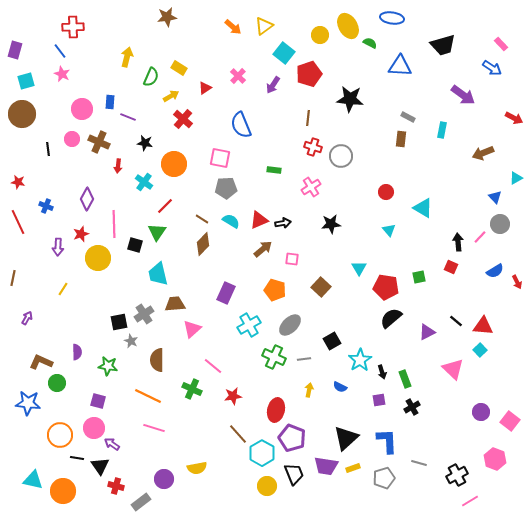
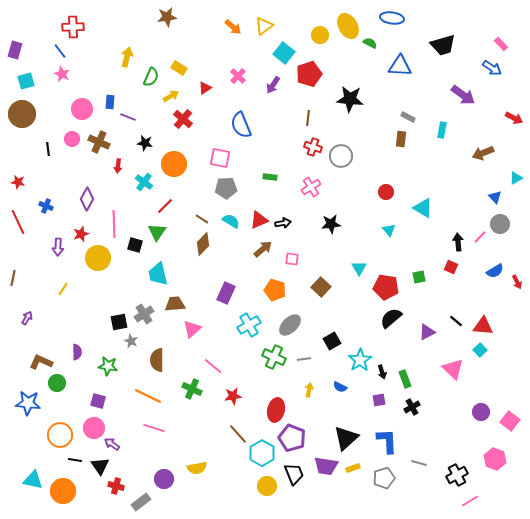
green rectangle at (274, 170): moved 4 px left, 7 px down
black line at (77, 458): moved 2 px left, 2 px down
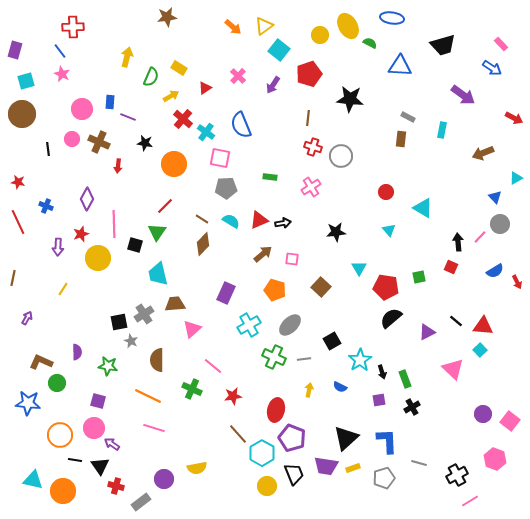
cyan square at (284, 53): moved 5 px left, 3 px up
cyan cross at (144, 182): moved 62 px right, 50 px up
black star at (331, 224): moved 5 px right, 8 px down
brown arrow at (263, 249): moved 5 px down
purple circle at (481, 412): moved 2 px right, 2 px down
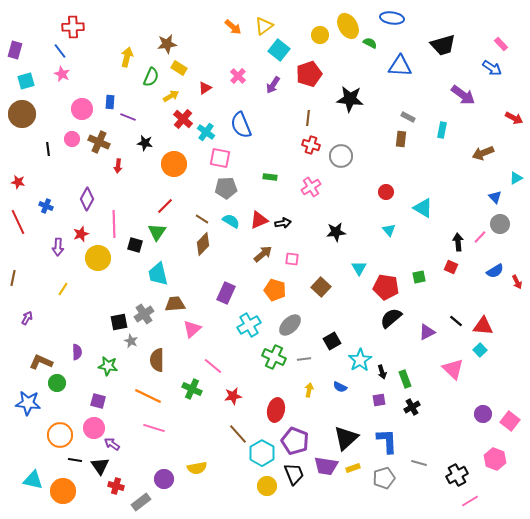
brown star at (167, 17): moved 27 px down
red cross at (313, 147): moved 2 px left, 2 px up
purple pentagon at (292, 438): moved 3 px right, 3 px down
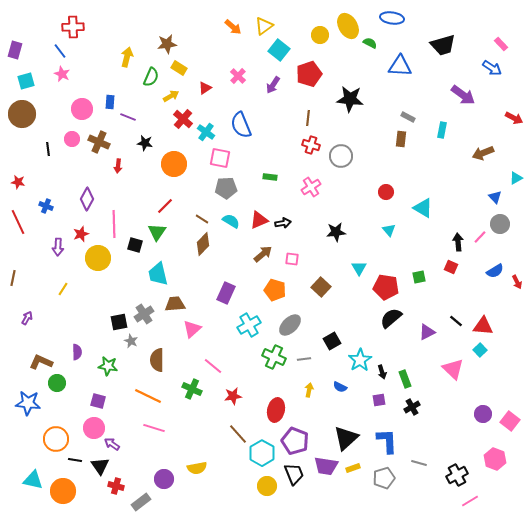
orange circle at (60, 435): moved 4 px left, 4 px down
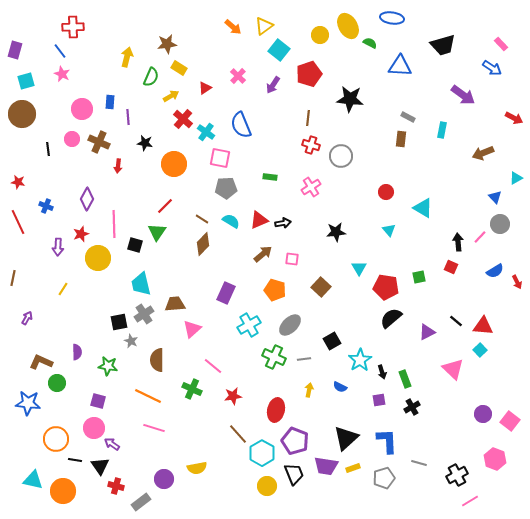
purple line at (128, 117): rotated 63 degrees clockwise
cyan trapezoid at (158, 274): moved 17 px left, 10 px down
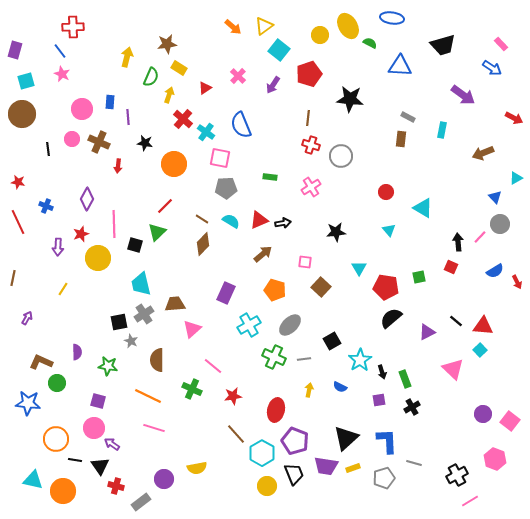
yellow arrow at (171, 96): moved 2 px left, 1 px up; rotated 42 degrees counterclockwise
green triangle at (157, 232): rotated 12 degrees clockwise
pink square at (292, 259): moved 13 px right, 3 px down
brown line at (238, 434): moved 2 px left
gray line at (419, 463): moved 5 px left
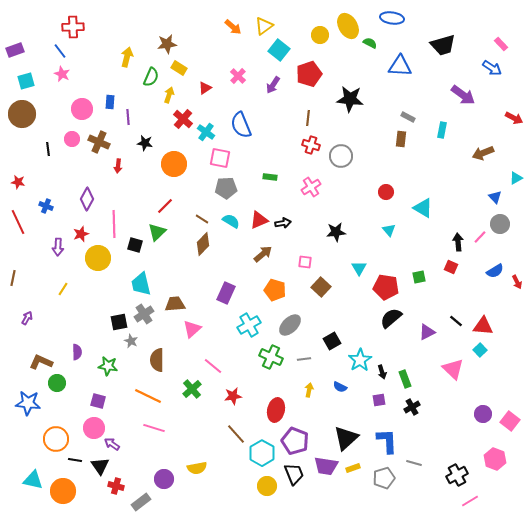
purple rectangle at (15, 50): rotated 54 degrees clockwise
green cross at (274, 357): moved 3 px left
green cross at (192, 389): rotated 24 degrees clockwise
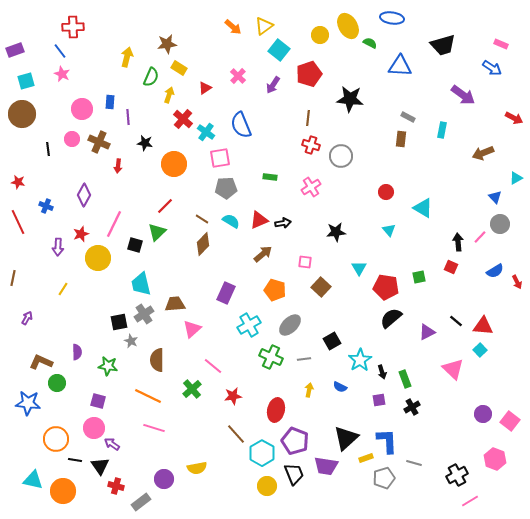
pink rectangle at (501, 44): rotated 24 degrees counterclockwise
pink square at (220, 158): rotated 20 degrees counterclockwise
purple diamond at (87, 199): moved 3 px left, 4 px up
pink line at (114, 224): rotated 28 degrees clockwise
yellow rectangle at (353, 468): moved 13 px right, 10 px up
